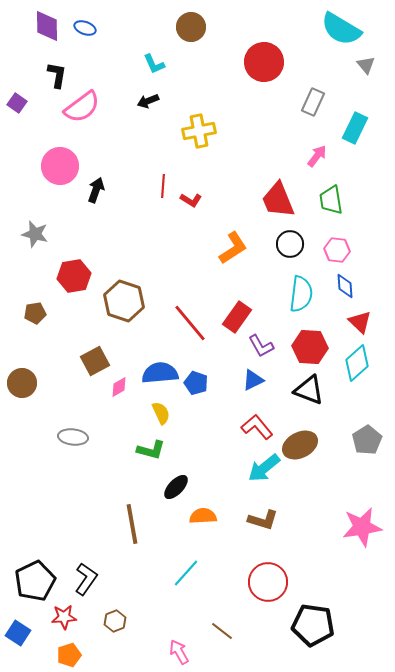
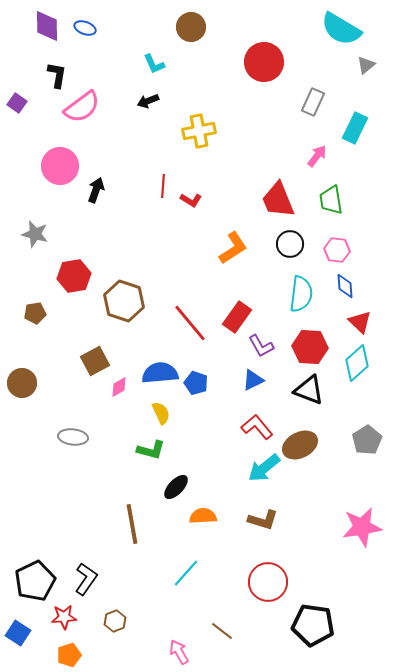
gray triangle at (366, 65): rotated 30 degrees clockwise
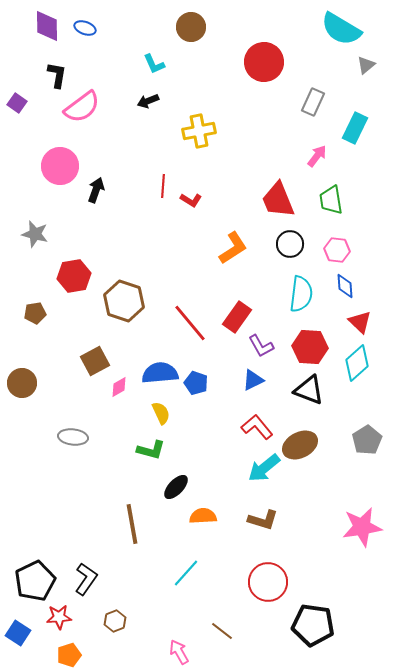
red star at (64, 617): moved 5 px left
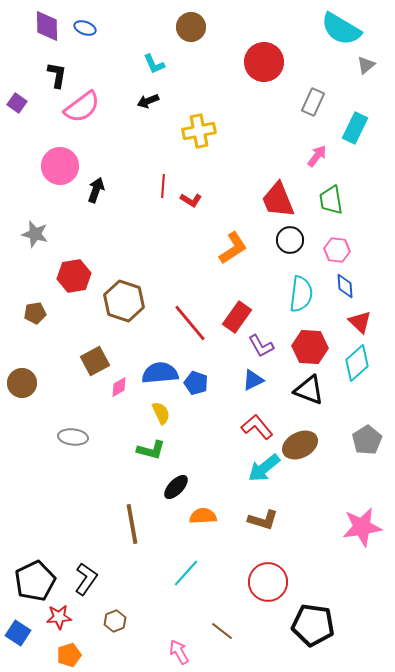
black circle at (290, 244): moved 4 px up
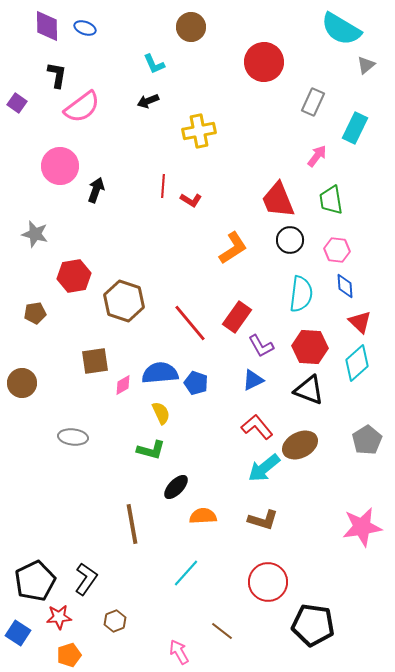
brown square at (95, 361): rotated 20 degrees clockwise
pink diamond at (119, 387): moved 4 px right, 2 px up
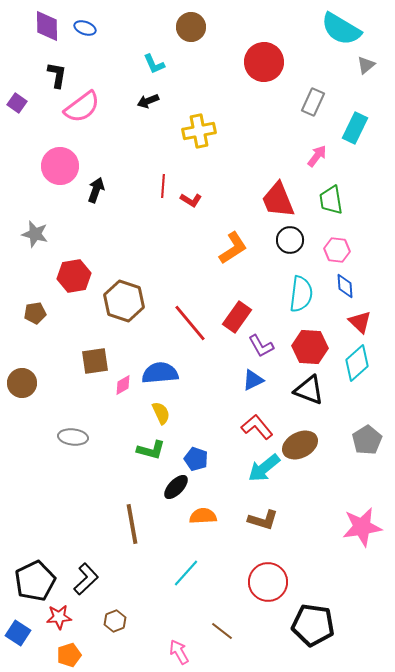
blue pentagon at (196, 383): moved 76 px down
black L-shape at (86, 579): rotated 12 degrees clockwise
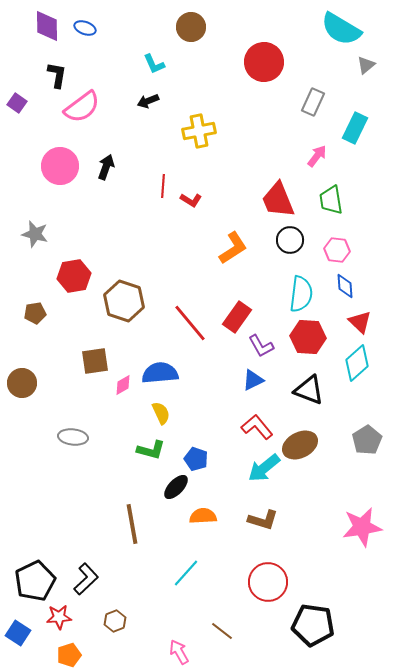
black arrow at (96, 190): moved 10 px right, 23 px up
red hexagon at (310, 347): moved 2 px left, 10 px up
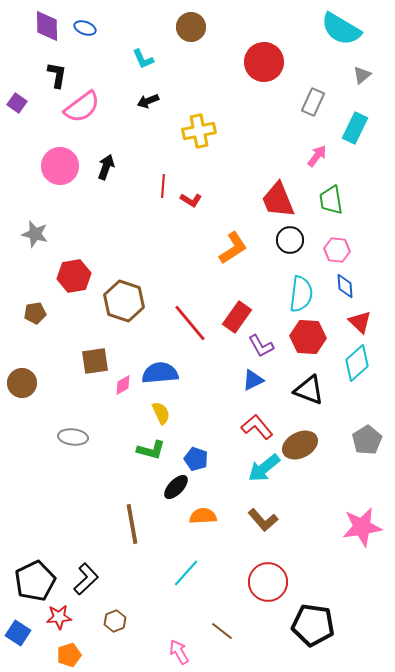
cyan L-shape at (154, 64): moved 11 px left, 5 px up
gray triangle at (366, 65): moved 4 px left, 10 px down
brown L-shape at (263, 520): rotated 32 degrees clockwise
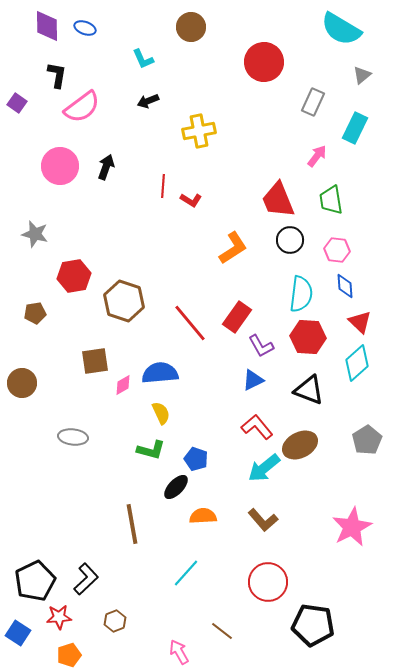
pink star at (362, 527): moved 10 px left; rotated 18 degrees counterclockwise
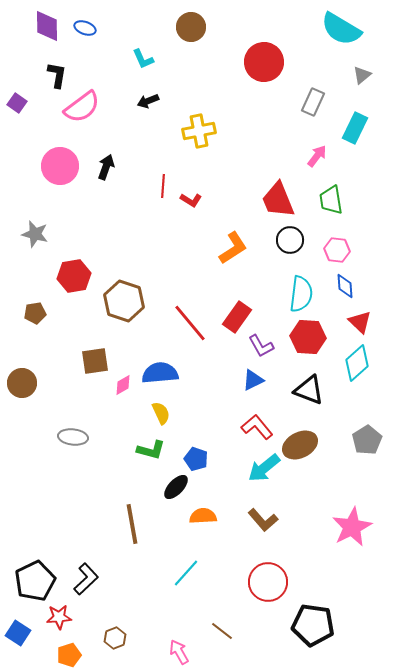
brown hexagon at (115, 621): moved 17 px down
